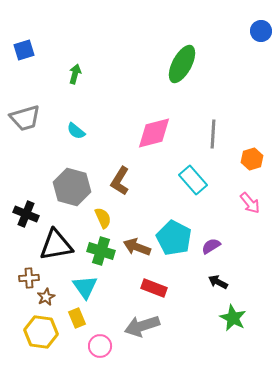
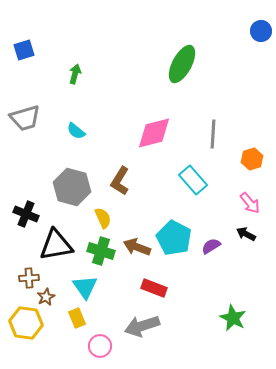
black arrow: moved 28 px right, 48 px up
yellow hexagon: moved 15 px left, 9 px up
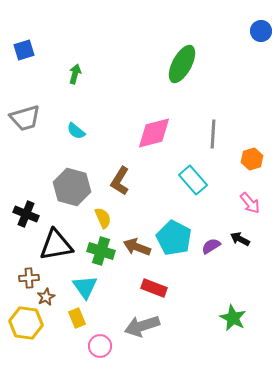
black arrow: moved 6 px left, 5 px down
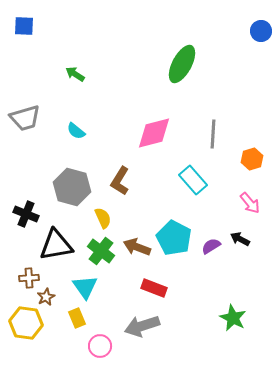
blue square: moved 24 px up; rotated 20 degrees clockwise
green arrow: rotated 72 degrees counterclockwise
green cross: rotated 20 degrees clockwise
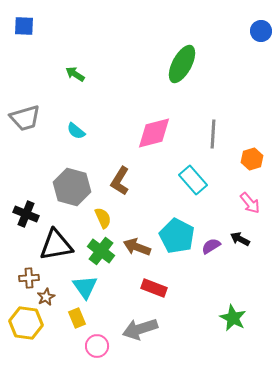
cyan pentagon: moved 3 px right, 2 px up
gray arrow: moved 2 px left, 3 px down
pink circle: moved 3 px left
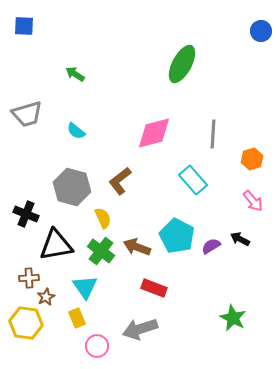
gray trapezoid: moved 2 px right, 4 px up
brown L-shape: rotated 20 degrees clockwise
pink arrow: moved 3 px right, 2 px up
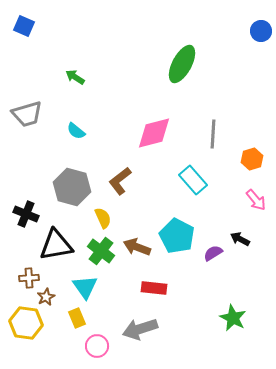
blue square: rotated 20 degrees clockwise
green arrow: moved 3 px down
pink arrow: moved 3 px right, 1 px up
purple semicircle: moved 2 px right, 7 px down
red rectangle: rotated 15 degrees counterclockwise
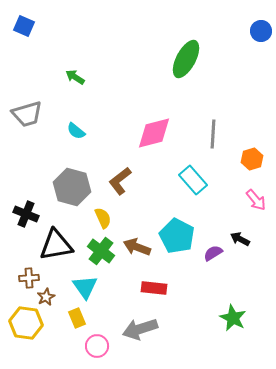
green ellipse: moved 4 px right, 5 px up
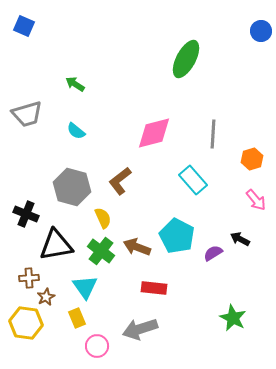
green arrow: moved 7 px down
